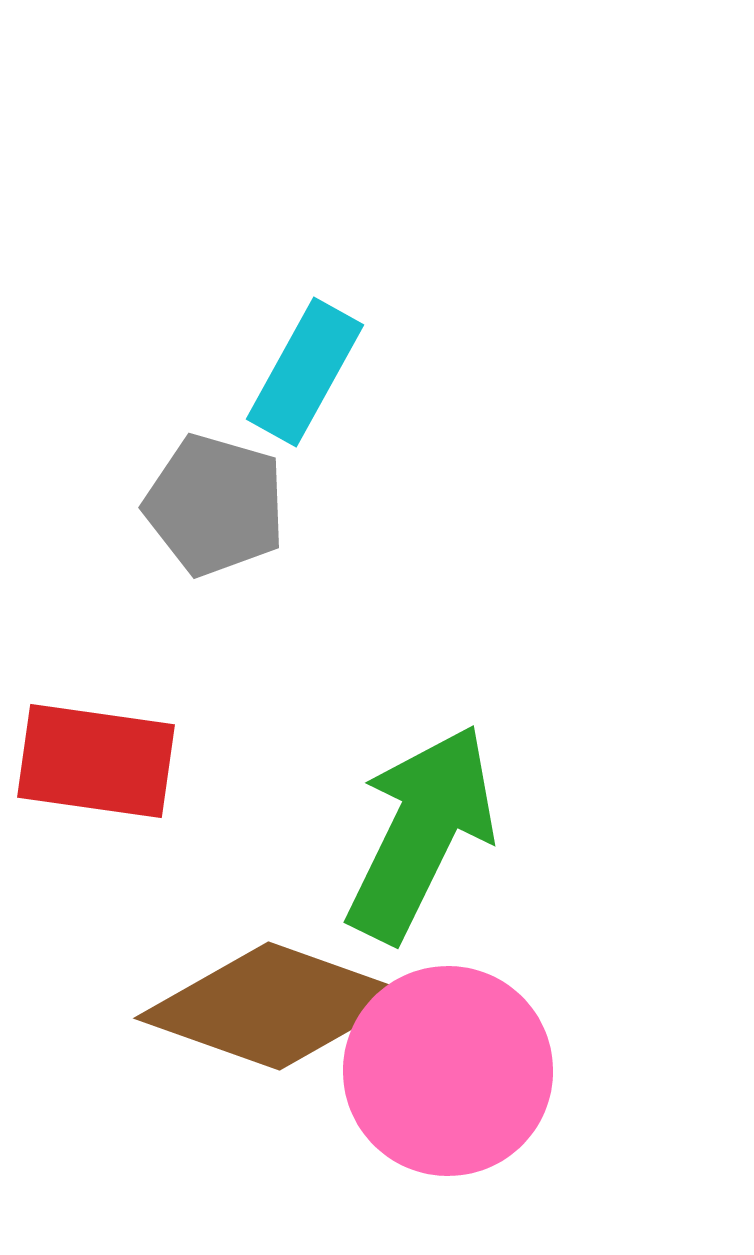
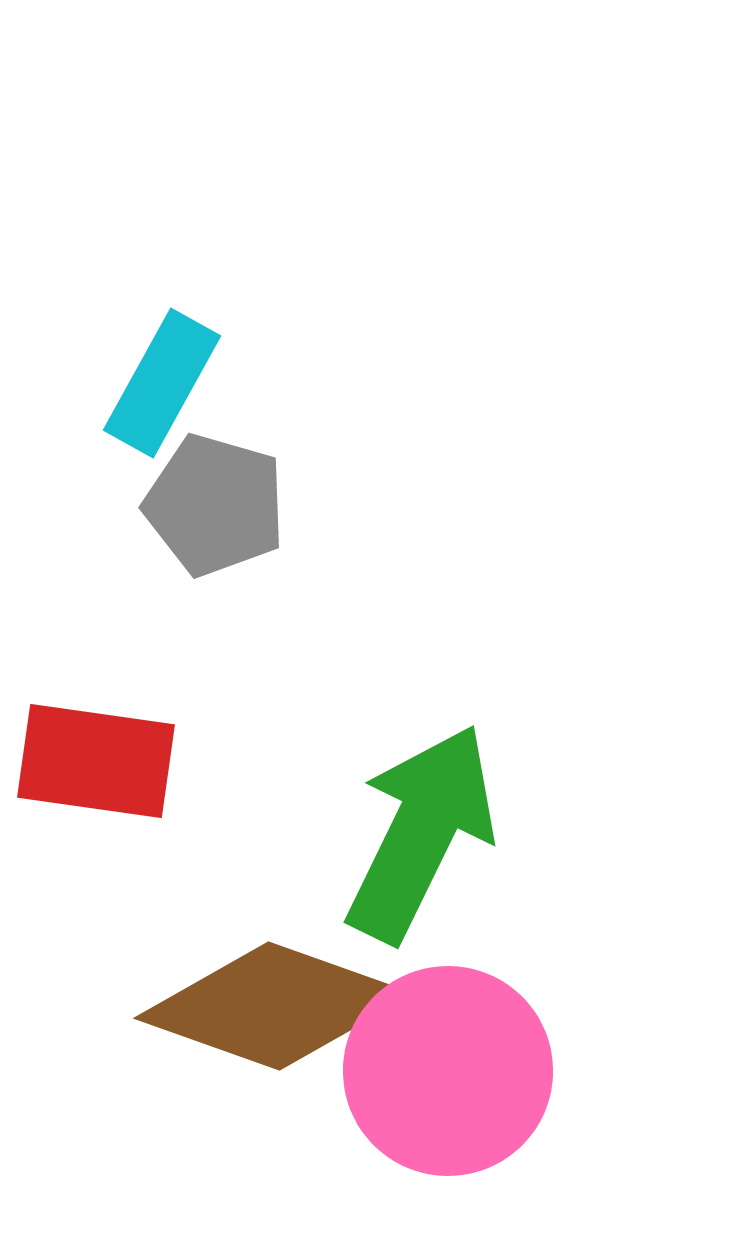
cyan rectangle: moved 143 px left, 11 px down
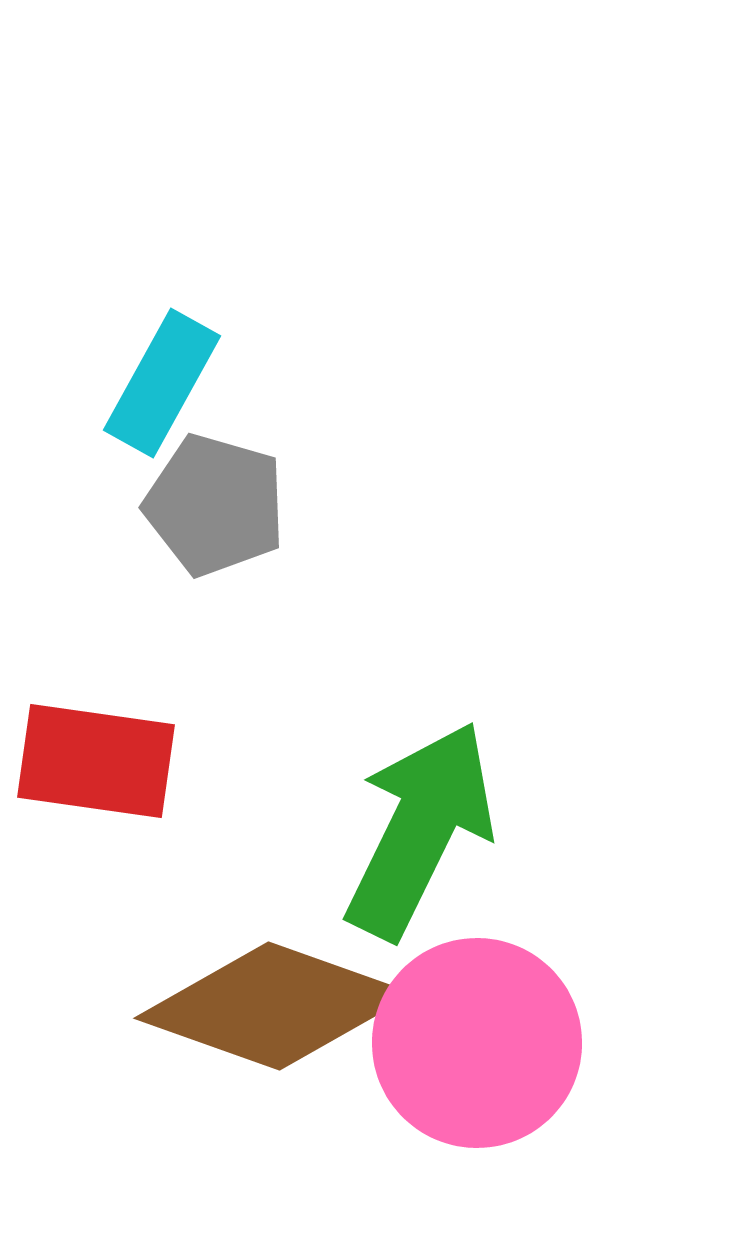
green arrow: moved 1 px left, 3 px up
pink circle: moved 29 px right, 28 px up
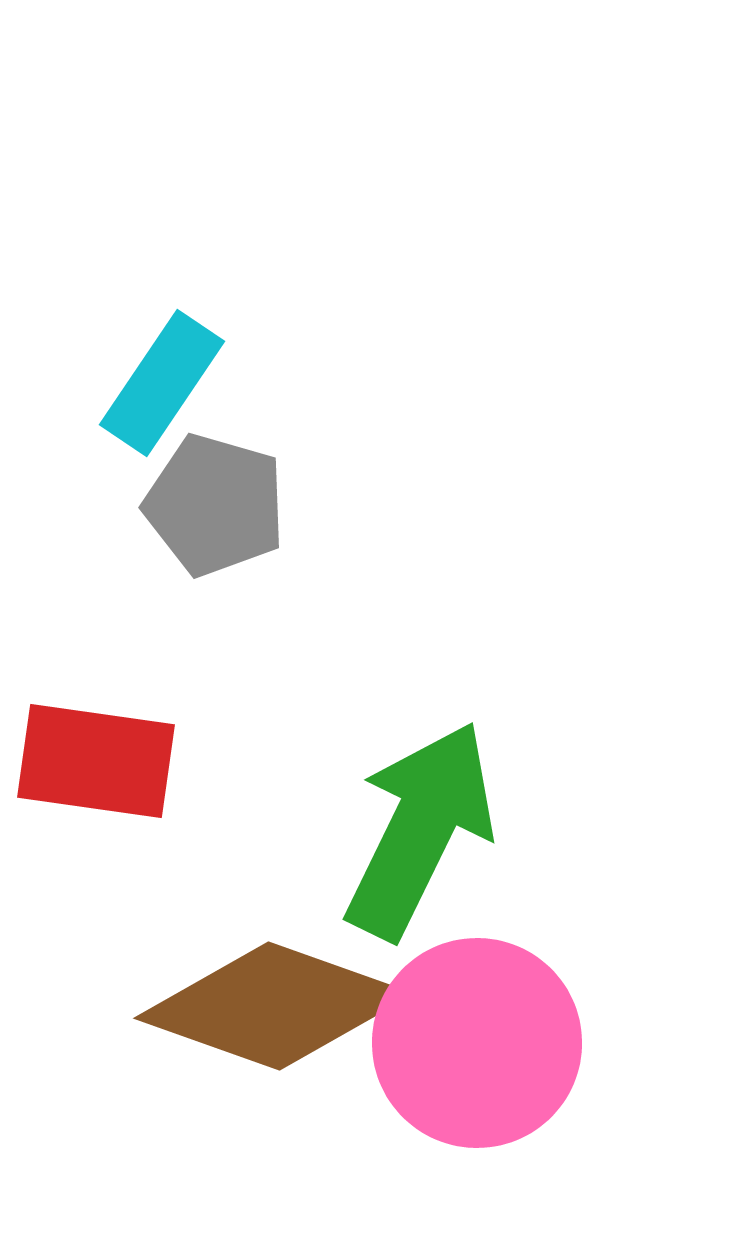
cyan rectangle: rotated 5 degrees clockwise
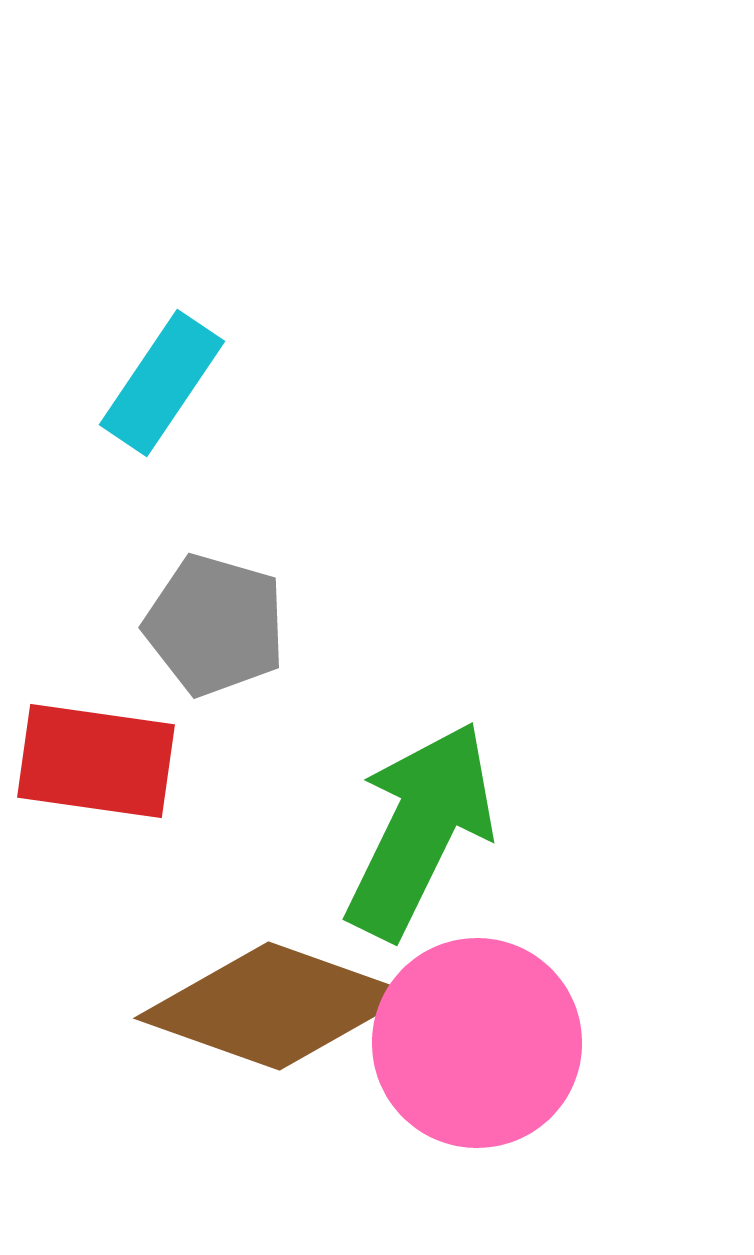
gray pentagon: moved 120 px down
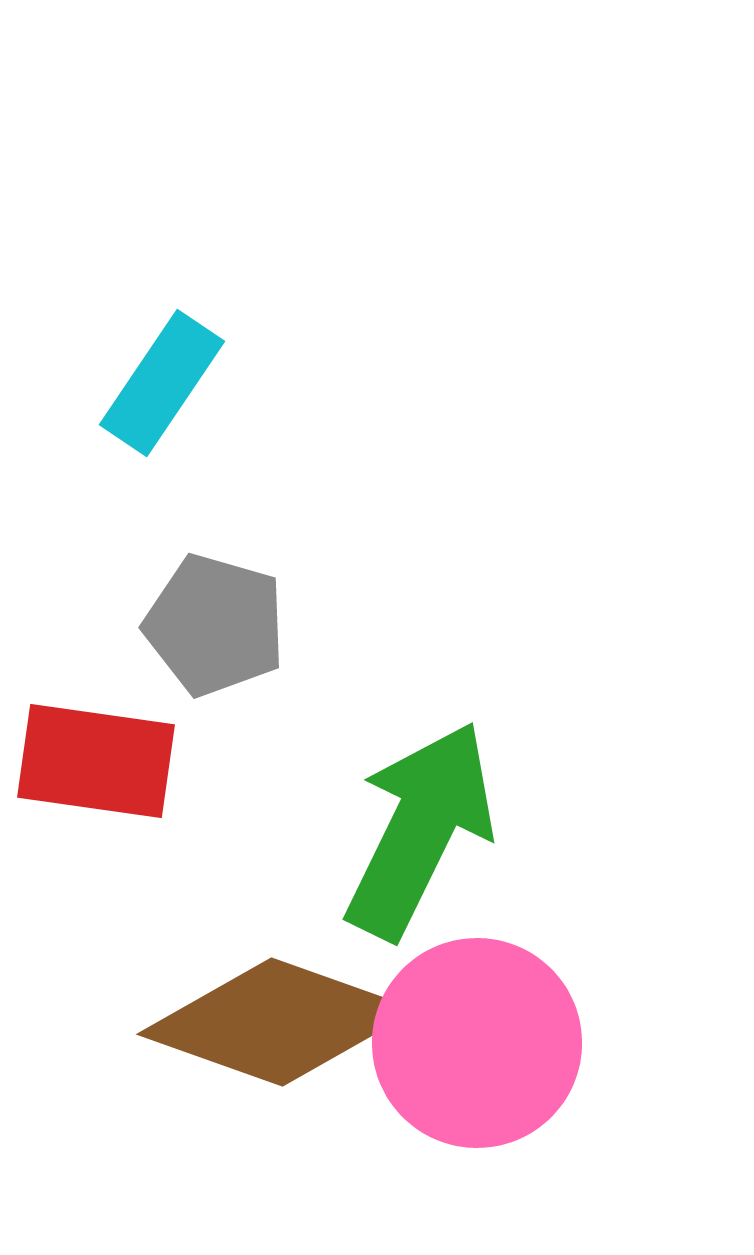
brown diamond: moved 3 px right, 16 px down
